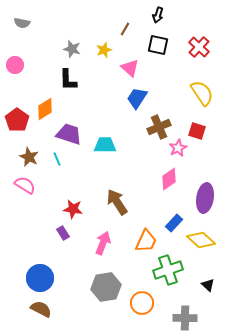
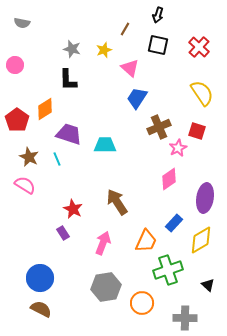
red star: rotated 18 degrees clockwise
yellow diamond: rotated 72 degrees counterclockwise
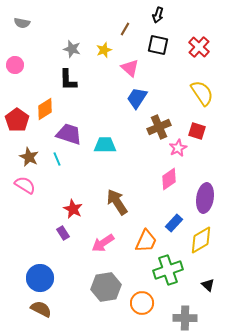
pink arrow: rotated 145 degrees counterclockwise
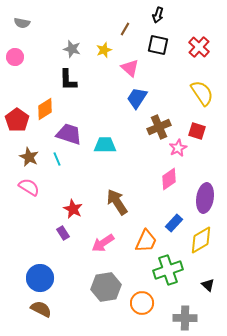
pink circle: moved 8 px up
pink semicircle: moved 4 px right, 2 px down
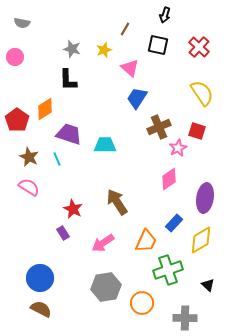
black arrow: moved 7 px right
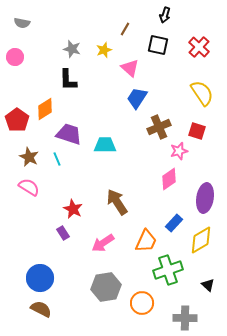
pink star: moved 1 px right, 3 px down; rotated 12 degrees clockwise
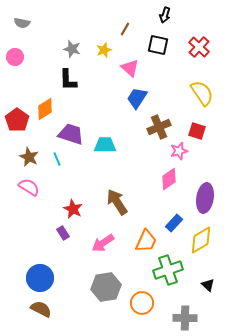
purple trapezoid: moved 2 px right
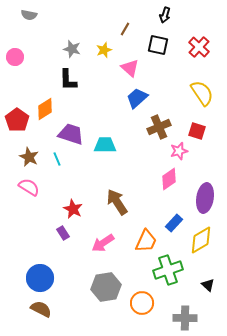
gray semicircle: moved 7 px right, 8 px up
blue trapezoid: rotated 15 degrees clockwise
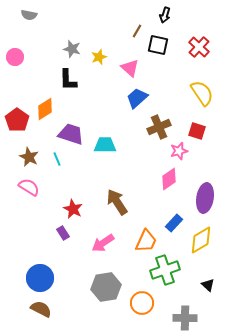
brown line: moved 12 px right, 2 px down
yellow star: moved 5 px left, 7 px down
green cross: moved 3 px left
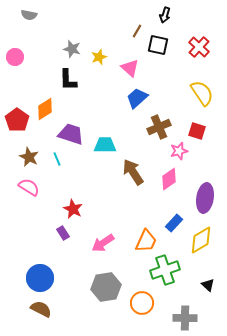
brown arrow: moved 16 px right, 30 px up
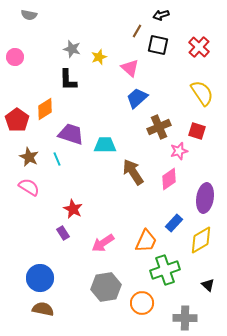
black arrow: moved 4 px left; rotated 56 degrees clockwise
brown semicircle: moved 2 px right; rotated 15 degrees counterclockwise
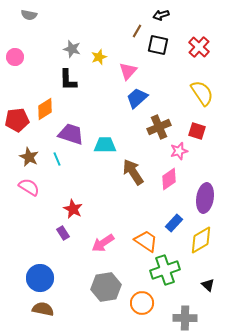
pink triangle: moved 2 px left, 3 px down; rotated 30 degrees clockwise
red pentagon: rotated 30 degrees clockwise
orange trapezoid: rotated 80 degrees counterclockwise
